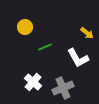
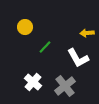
yellow arrow: rotated 136 degrees clockwise
green line: rotated 24 degrees counterclockwise
gray cross: moved 2 px right, 2 px up; rotated 15 degrees counterclockwise
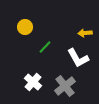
yellow arrow: moved 2 px left
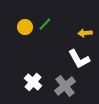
green line: moved 23 px up
white L-shape: moved 1 px right, 1 px down
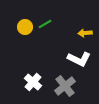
green line: rotated 16 degrees clockwise
white L-shape: rotated 35 degrees counterclockwise
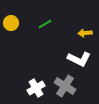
yellow circle: moved 14 px left, 4 px up
white cross: moved 3 px right, 6 px down; rotated 18 degrees clockwise
gray cross: rotated 20 degrees counterclockwise
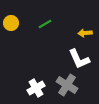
white L-shape: rotated 40 degrees clockwise
gray cross: moved 2 px right, 1 px up
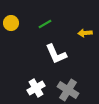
white L-shape: moved 23 px left, 5 px up
gray cross: moved 1 px right, 5 px down
